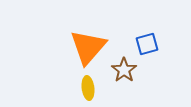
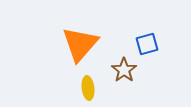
orange triangle: moved 8 px left, 3 px up
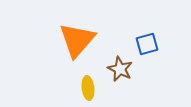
orange triangle: moved 3 px left, 4 px up
brown star: moved 4 px left, 1 px up; rotated 10 degrees counterclockwise
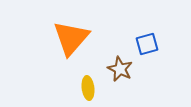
orange triangle: moved 6 px left, 2 px up
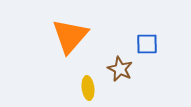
orange triangle: moved 1 px left, 2 px up
blue square: rotated 15 degrees clockwise
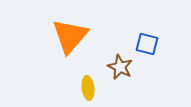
blue square: rotated 15 degrees clockwise
brown star: moved 2 px up
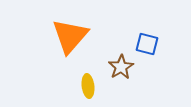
brown star: moved 1 px right; rotated 15 degrees clockwise
yellow ellipse: moved 2 px up
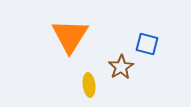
orange triangle: rotated 9 degrees counterclockwise
yellow ellipse: moved 1 px right, 1 px up
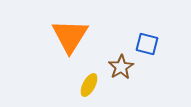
yellow ellipse: rotated 35 degrees clockwise
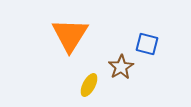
orange triangle: moved 1 px up
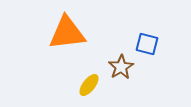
orange triangle: moved 3 px left, 2 px up; rotated 51 degrees clockwise
yellow ellipse: rotated 10 degrees clockwise
